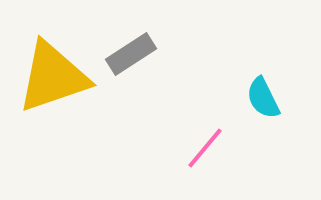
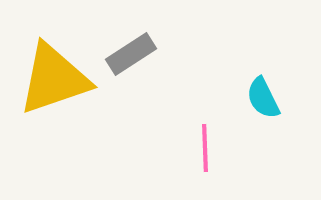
yellow triangle: moved 1 px right, 2 px down
pink line: rotated 42 degrees counterclockwise
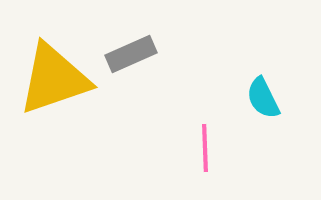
gray rectangle: rotated 9 degrees clockwise
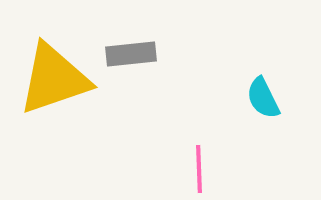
gray rectangle: rotated 18 degrees clockwise
pink line: moved 6 px left, 21 px down
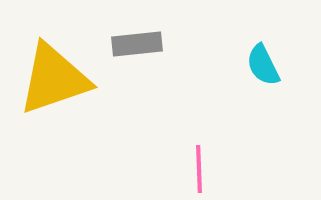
gray rectangle: moved 6 px right, 10 px up
cyan semicircle: moved 33 px up
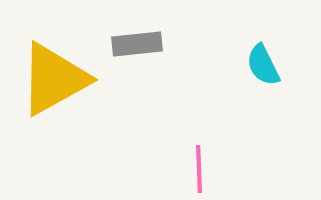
yellow triangle: rotated 10 degrees counterclockwise
